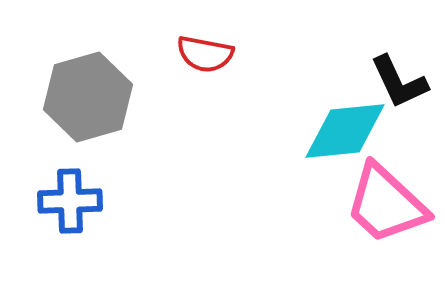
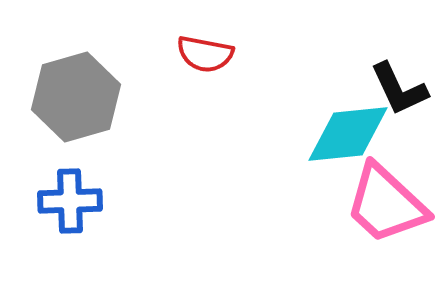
black L-shape: moved 7 px down
gray hexagon: moved 12 px left
cyan diamond: moved 3 px right, 3 px down
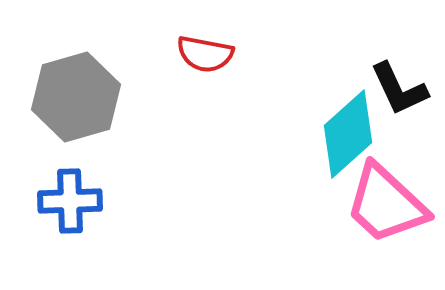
cyan diamond: rotated 36 degrees counterclockwise
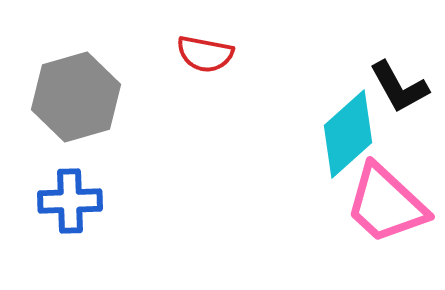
black L-shape: moved 2 px up; rotated 4 degrees counterclockwise
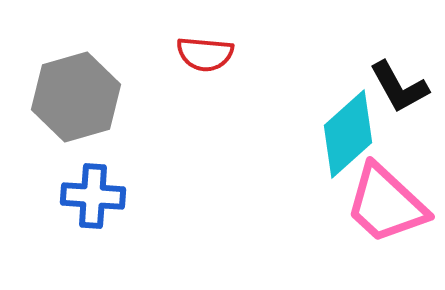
red semicircle: rotated 6 degrees counterclockwise
blue cross: moved 23 px right, 5 px up; rotated 6 degrees clockwise
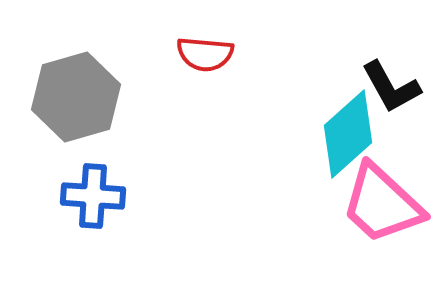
black L-shape: moved 8 px left
pink trapezoid: moved 4 px left
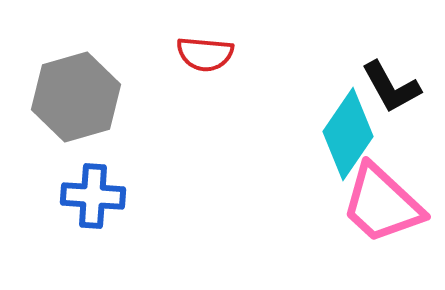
cyan diamond: rotated 14 degrees counterclockwise
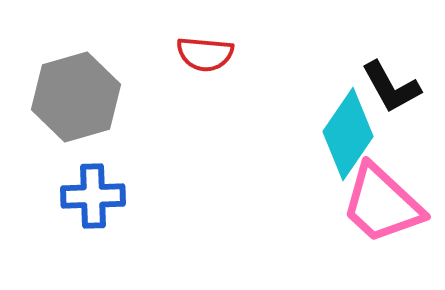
blue cross: rotated 6 degrees counterclockwise
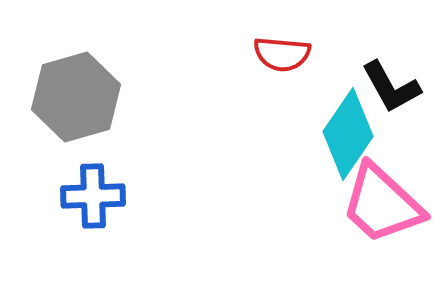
red semicircle: moved 77 px right
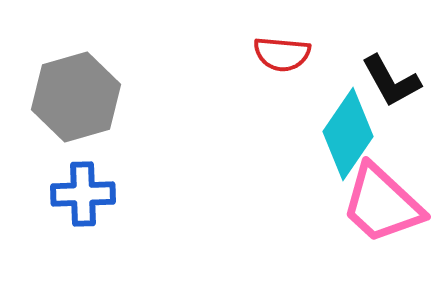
black L-shape: moved 6 px up
blue cross: moved 10 px left, 2 px up
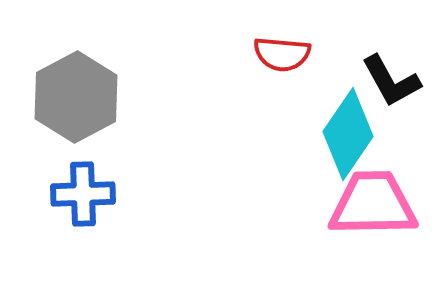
gray hexagon: rotated 12 degrees counterclockwise
pink trapezoid: moved 9 px left; rotated 136 degrees clockwise
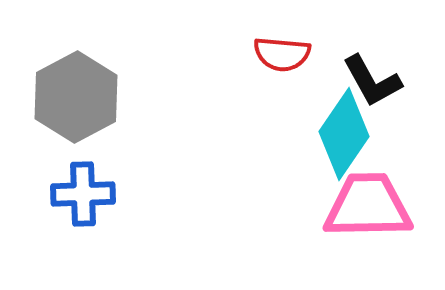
black L-shape: moved 19 px left
cyan diamond: moved 4 px left
pink trapezoid: moved 5 px left, 2 px down
